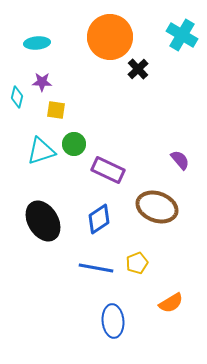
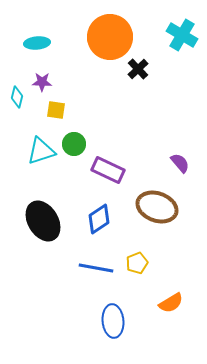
purple semicircle: moved 3 px down
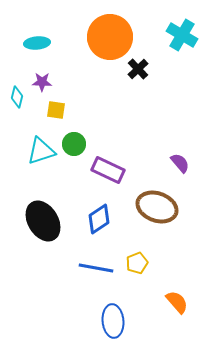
orange semicircle: moved 6 px right, 1 px up; rotated 100 degrees counterclockwise
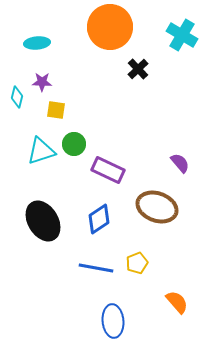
orange circle: moved 10 px up
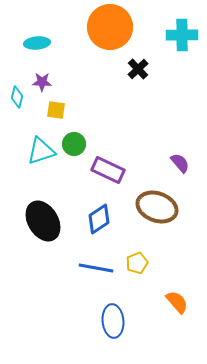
cyan cross: rotated 32 degrees counterclockwise
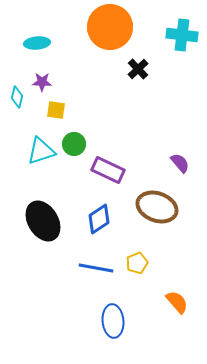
cyan cross: rotated 8 degrees clockwise
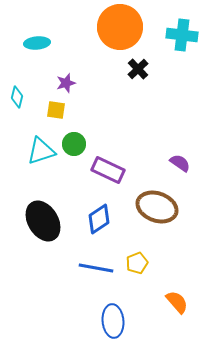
orange circle: moved 10 px right
purple star: moved 24 px right, 1 px down; rotated 18 degrees counterclockwise
purple semicircle: rotated 15 degrees counterclockwise
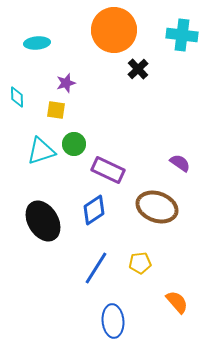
orange circle: moved 6 px left, 3 px down
cyan diamond: rotated 15 degrees counterclockwise
blue diamond: moved 5 px left, 9 px up
yellow pentagon: moved 3 px right; rotated 15 degrees clockwise
blue line: rotated 68 degrees counterclockwise
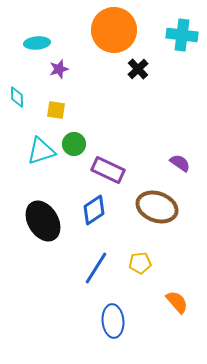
purple star: moved 7 px left, 14 px up
